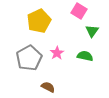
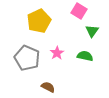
gray pentagon: moved 2 px left; rotated 20 degrees counterclockwise
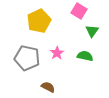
gray pentagon: rotated 10 degrees counterclockwise
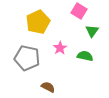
yellow pentagon: moved 1 px left, 1 px down
pink star: moved 3 px right, 5 px up
